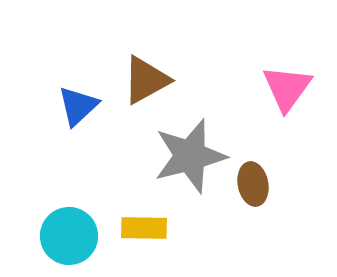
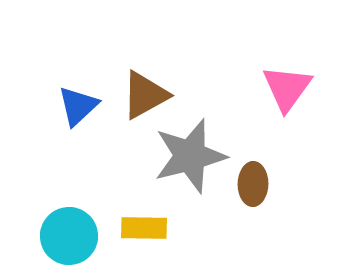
brown triangle: moved 1 px left, 15 px down
brown ellipse: rotated 12 degrees clockwise
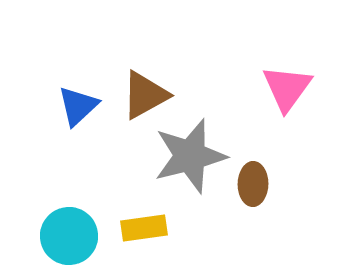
yellow rectangle: rotated 9 degrees counterclockwise
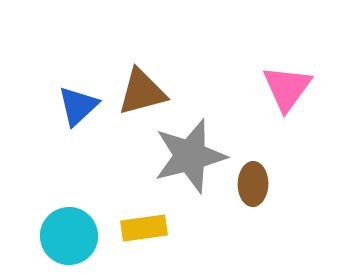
brown triangle: moved 3 px left, 3 px up; rotated 14 degrees clockwise
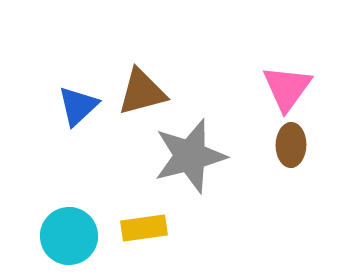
brown ellipse: moved 38 px right, 39 px up
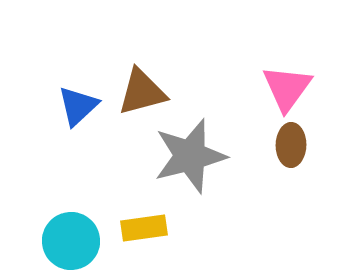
cyan circle: moved 2 px right, 5 px down
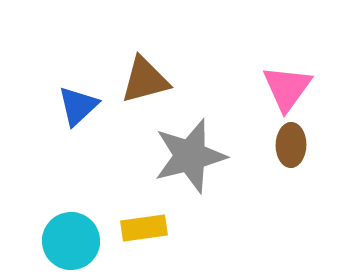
brown triangle: moved 3 px right, 12 px up
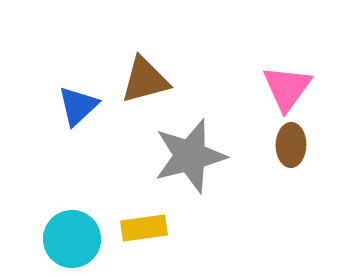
cyan circle: moved 1 px right, 2 px up
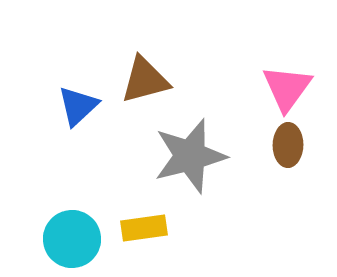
brown ellipse: moved 3 px left
